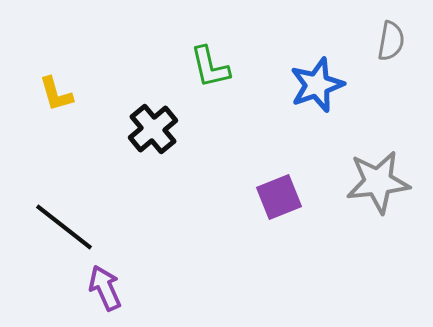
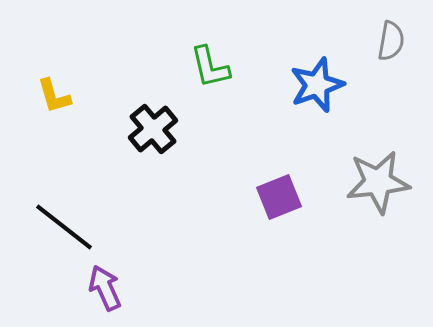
yellow L-shape: moved 2 px left, 2 px down
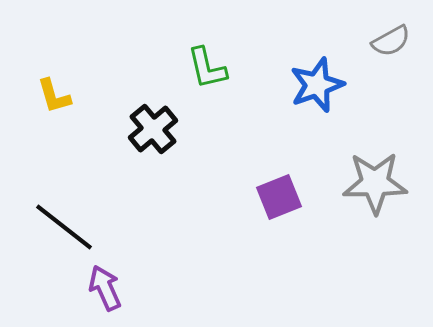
gray semicircle: rotated 51 degrees clockwise
green L-shape: moved 3 px left, 1 px down
gray star: moved 3 px left, 1 px down; rotated 6 degrees clockwise
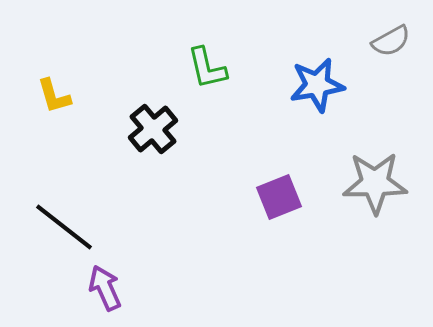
blue star: rotated 10 degrees clockwise
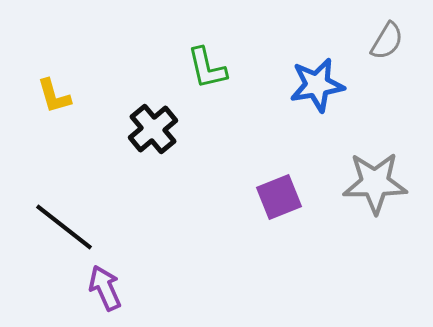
gray semicircle: moved 4 px left; rotated 30 degrees counterclockwise
